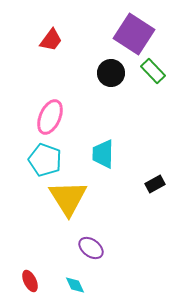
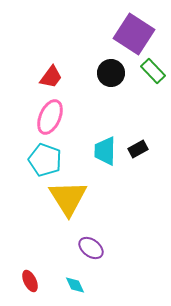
red trapezoid: moved 37 px down
cyan trapezoid: moved 2 px right, 3 px up
black rectangle: moved 17 px left, 35 px up
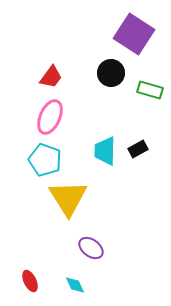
green rectangle: moved 3 px left, 19 px down; rotated 30 degrees counterclockwise
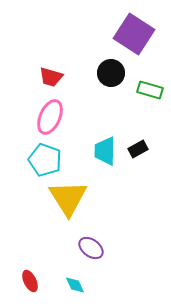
red trapezoid: rotated 70 degrees clockwise
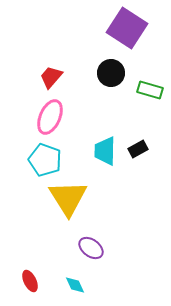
purple square: moved 7 px left, 6 px up
red trapezoid: rotated 115 degrees clockwise
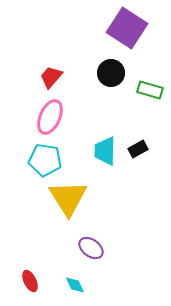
cyan pentagon: rotated 12 degrees counterclockwise
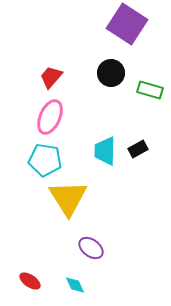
purple square: moved 4 px up
red ellipse: rotated 30 degrees counterclockwise
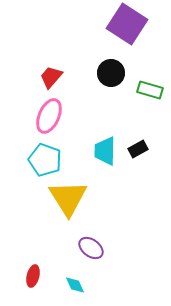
pink ellipse: moved 1 px left, 1 px up
cyan pentagon: rotated 12 degrees clockwise
red ellipse: moved 3 px right, 5 px up; rotated 70 degrees clockwise
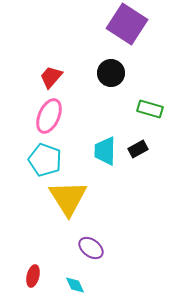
green rectangle: moved 19 px down
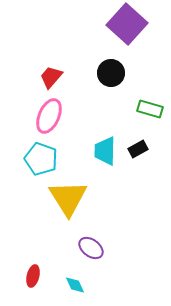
purple square: rotated 9 degrees clockwise
cyan pentagon: moved 4 px left, 1 px up
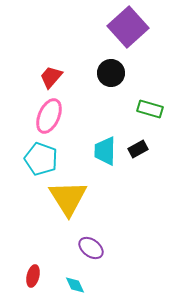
purple square: moved 1 px right, 3 px down; rotated 6 degrees clockwise
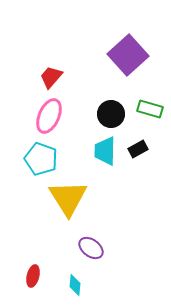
purple square: moved 28 px down
black circle: moved 41 px down
cyan diamond: rotated 30 degrees clockwise
